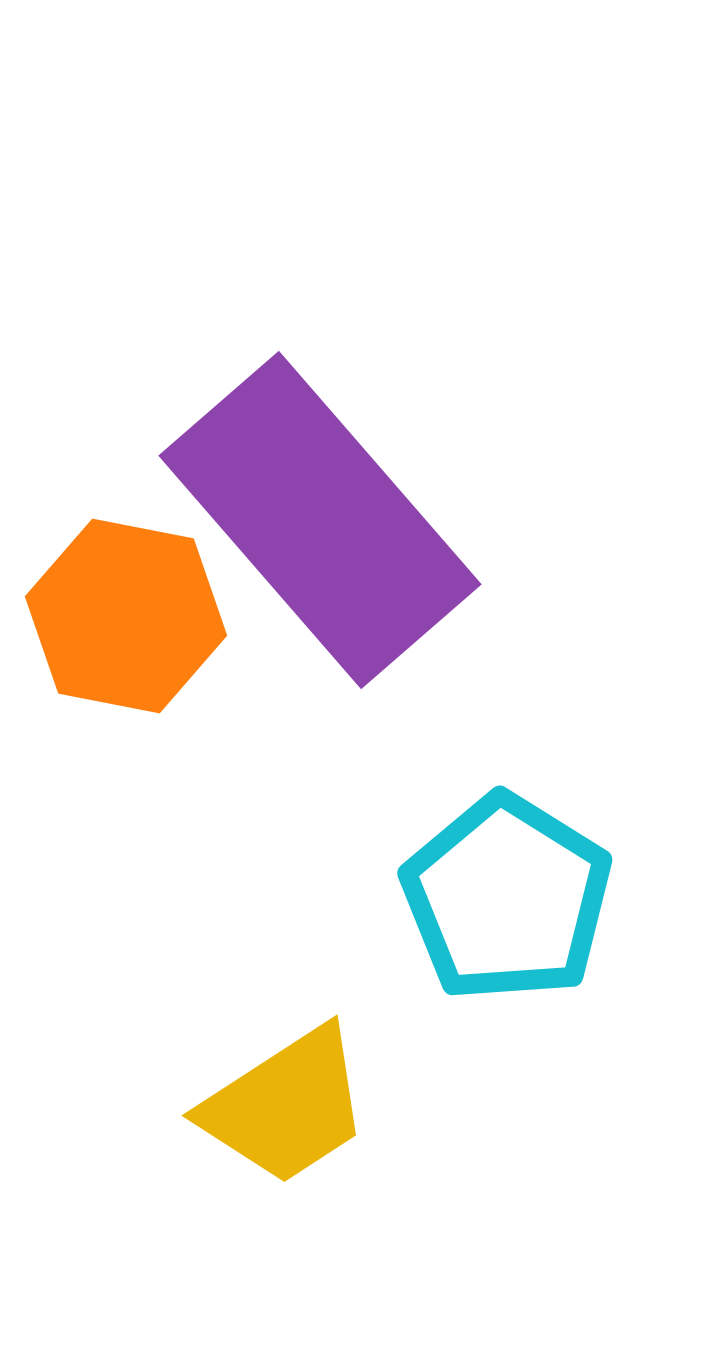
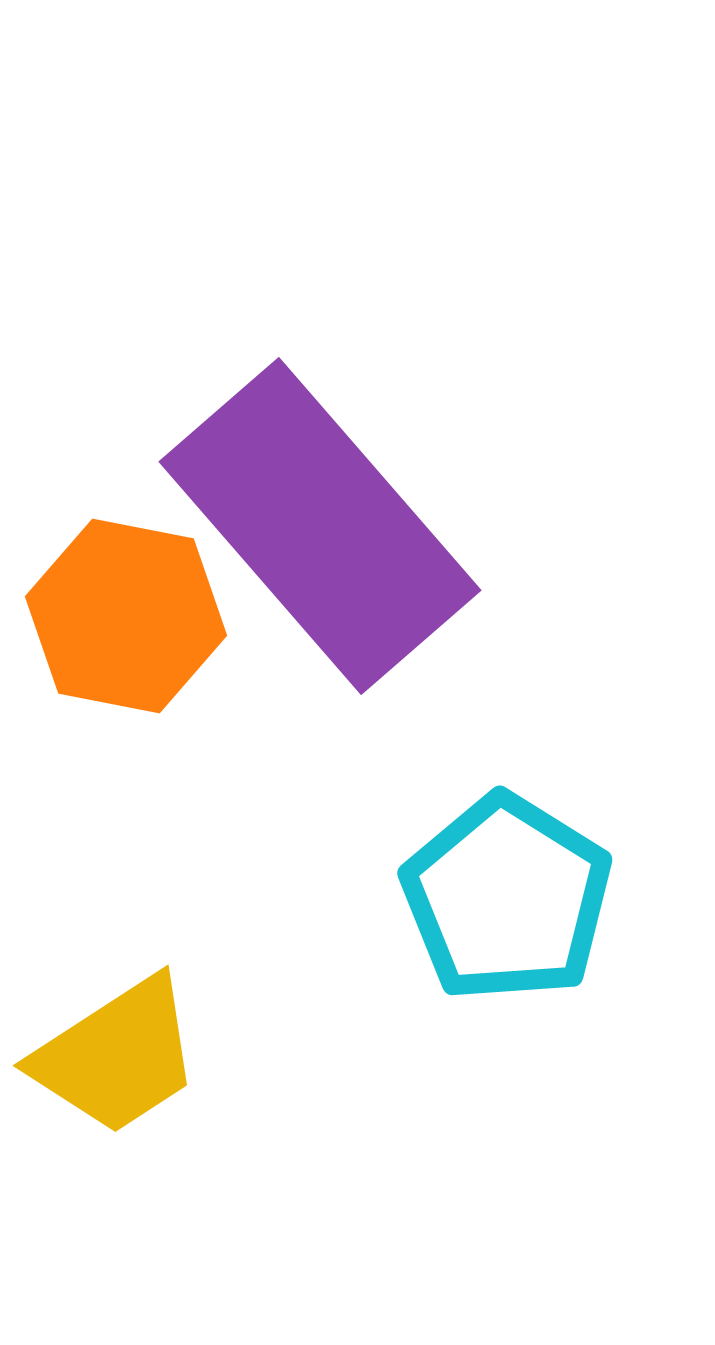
purple rectangle: moved 6 px down
yellow trapezoid: moved 169 px left, 50 px up
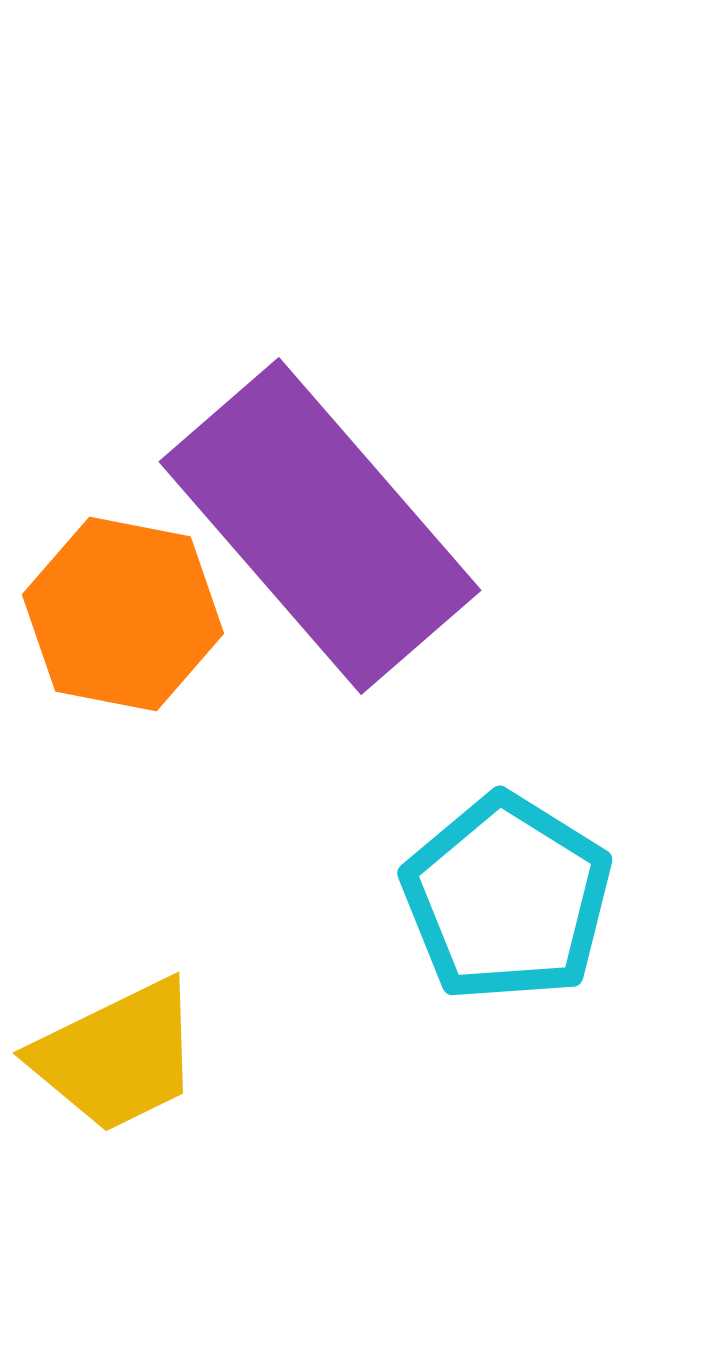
orange hexagon: moved 3 px left, 2 px up
yellow trapezoid: rotated 7 degrees clockwise
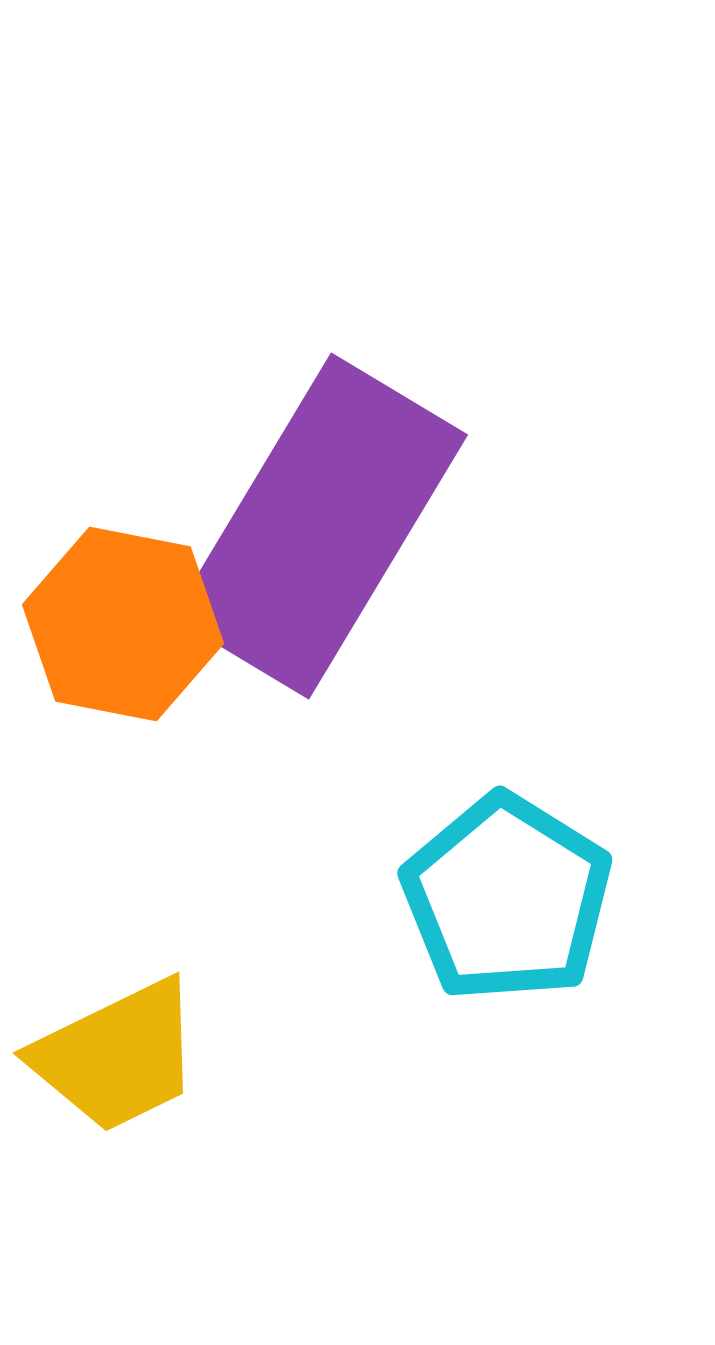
purple rectangle: rotated 72 degrees clockwise
orange hexagon: moved 10 px down
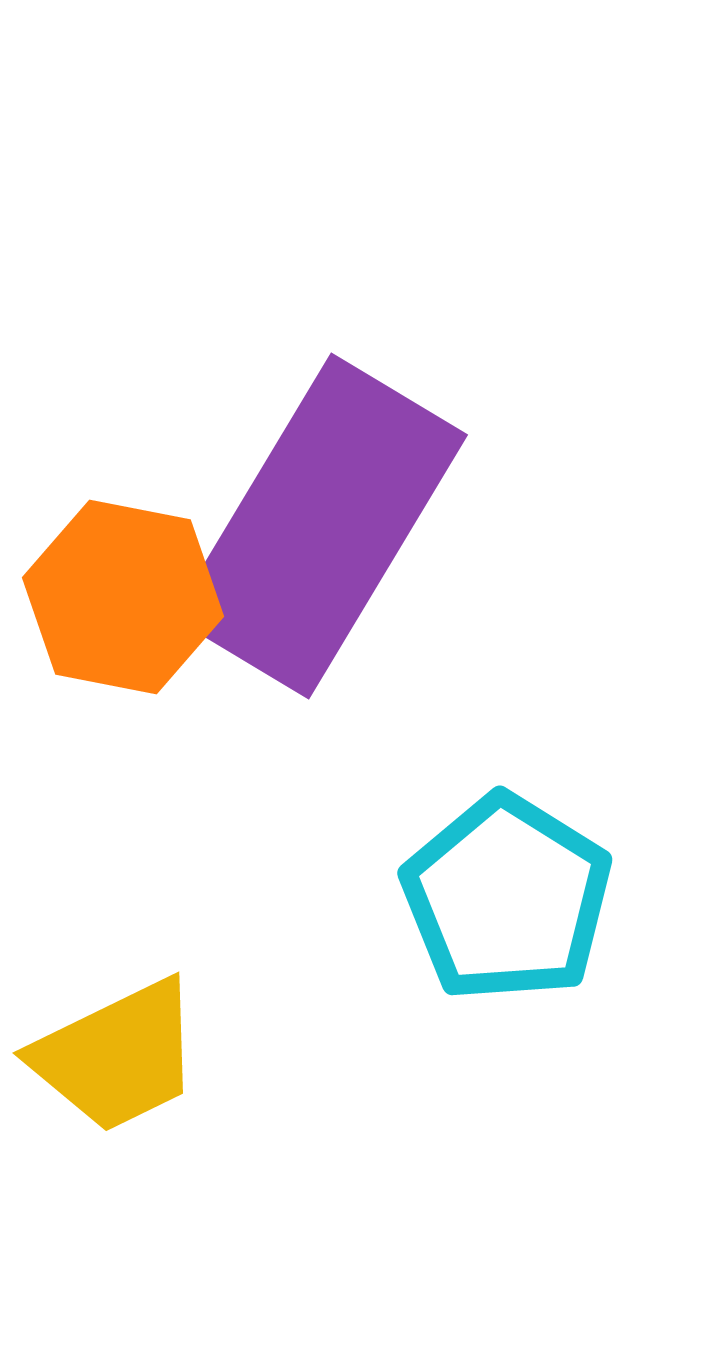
orange hexagon: moved 27 px up
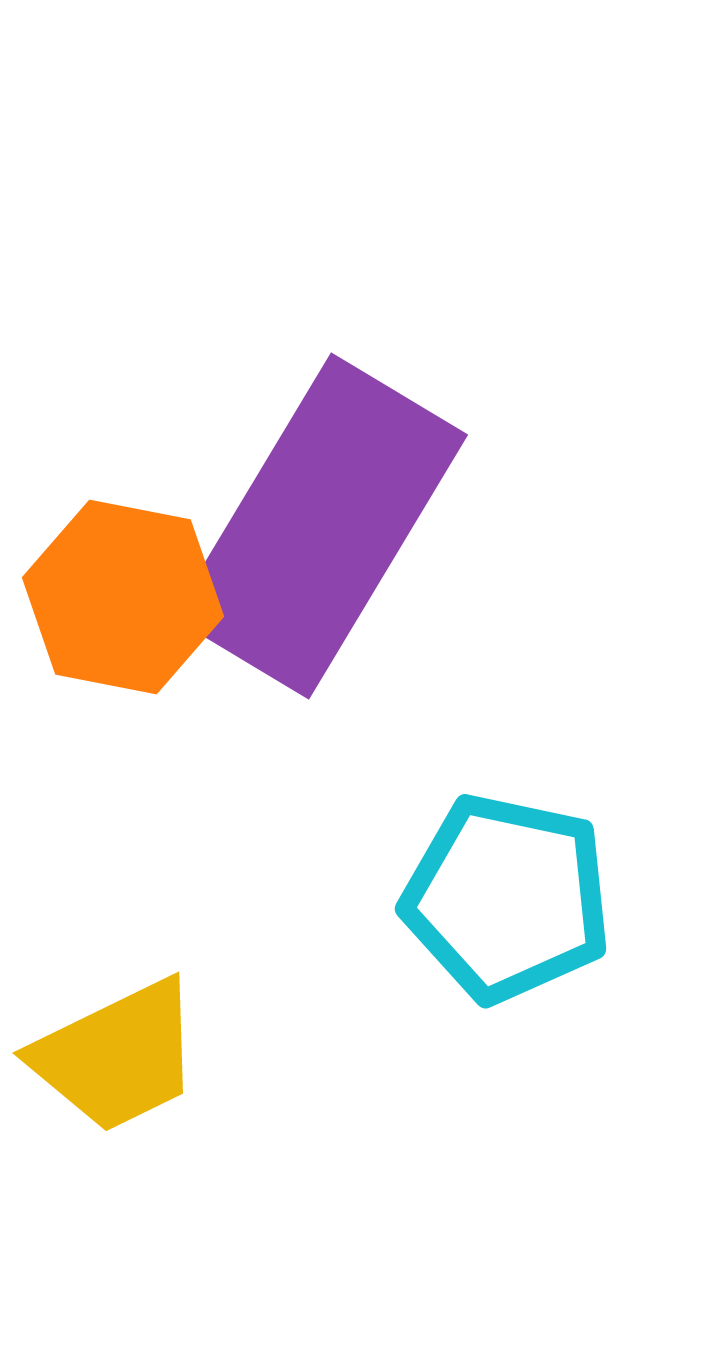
cyan pentagon: rotated 20 degrees counterclockwise
